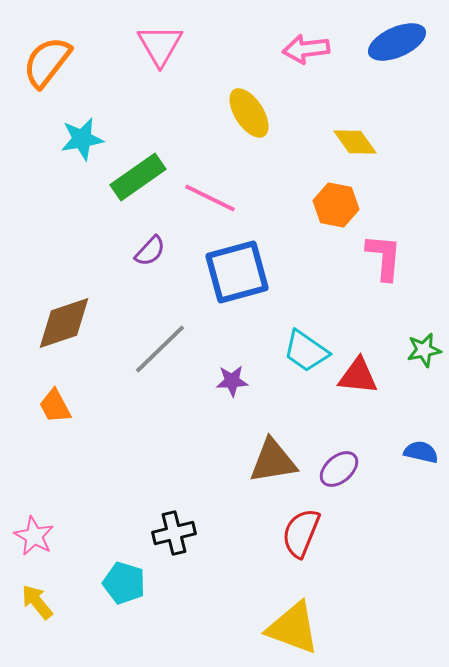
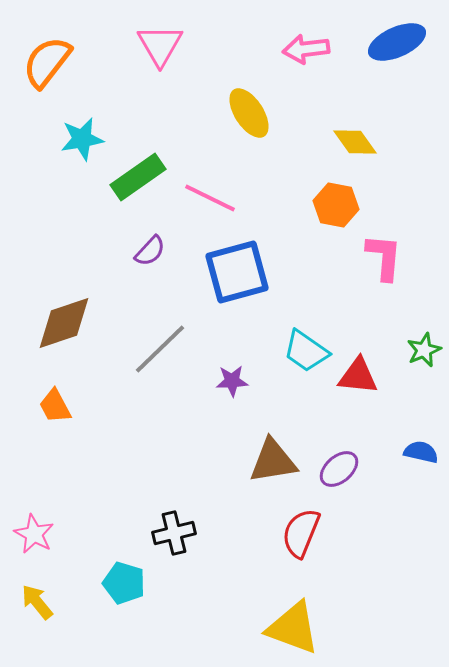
green star: rotated 12 degrees counterclockwise
pink star: moved 2 px up
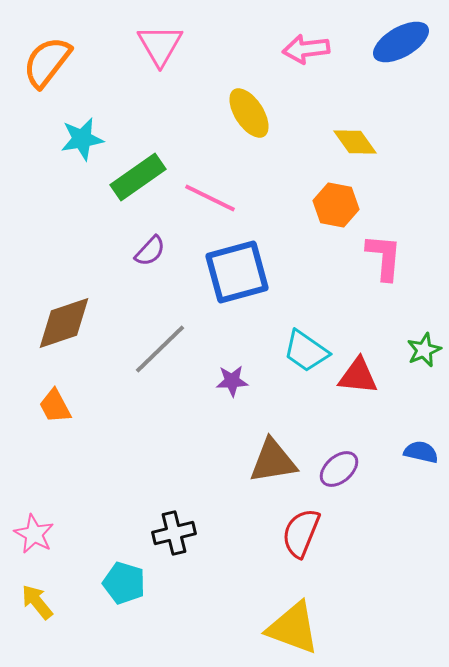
blue ellipse: moved 4 px right; rotated 6 degrees counterclockwise
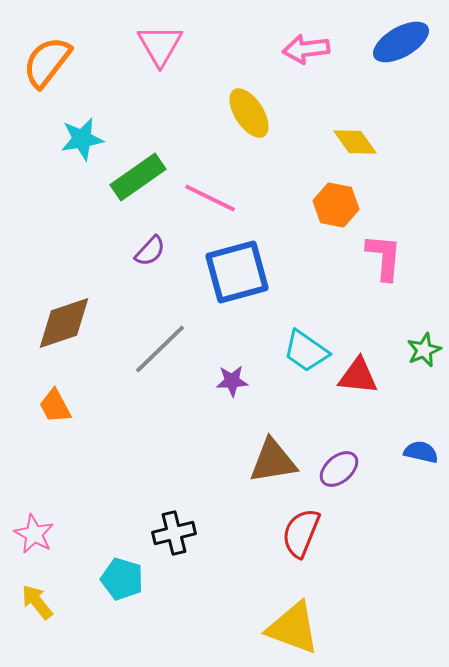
cyan pentagon: moved 2 px left, 4 px up
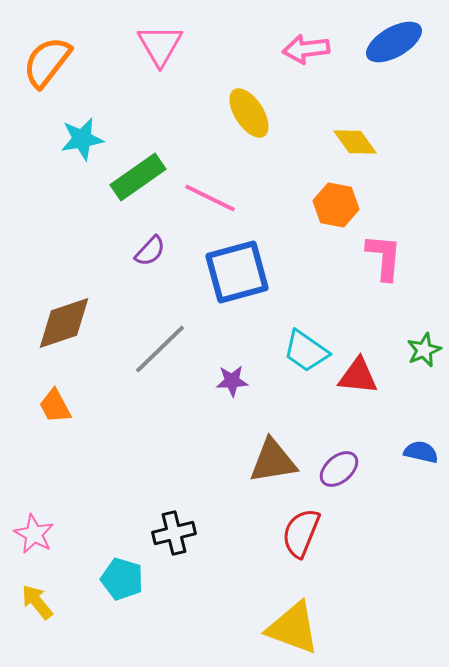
blue ellipse: moved 7 px left
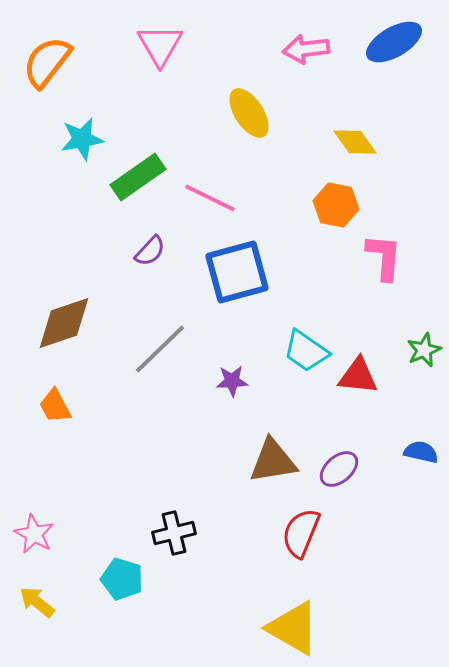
yellow arrow: rotated 12 degrees counterclockwise
yellow triangle: rotated 10 degrees clockwise
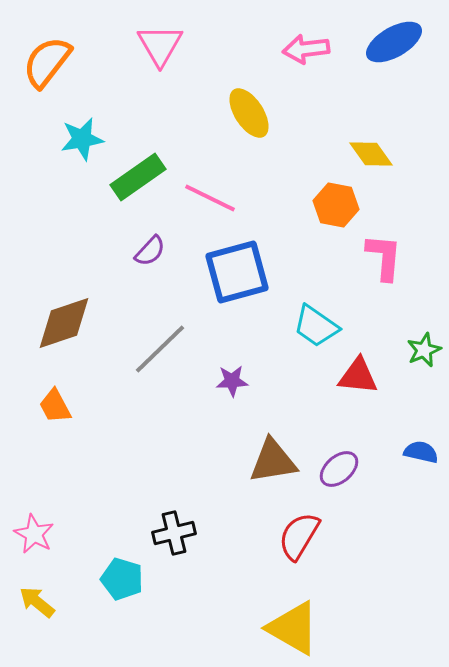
yellow diamond: moved 16 px right, 12 px down
cyan trapezoid: moved 10 px right, 25 px up
red semicircle: moved 2 px left, 3 px down; rotated 9 degrees clockwise
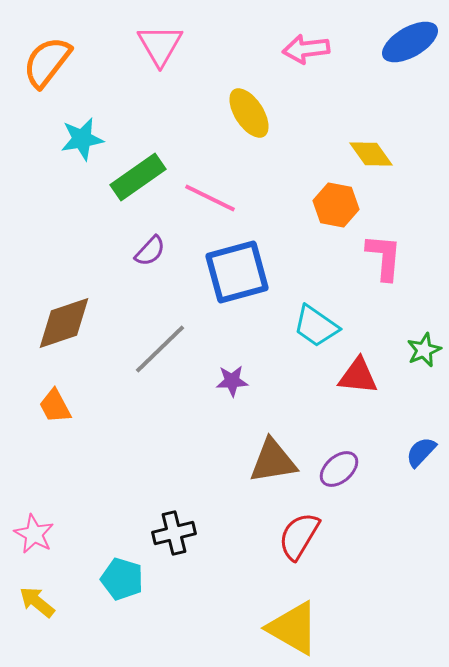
blue ellipse: moved 16 px right
blue semicircle: rotated 60 degrees counterclockwise
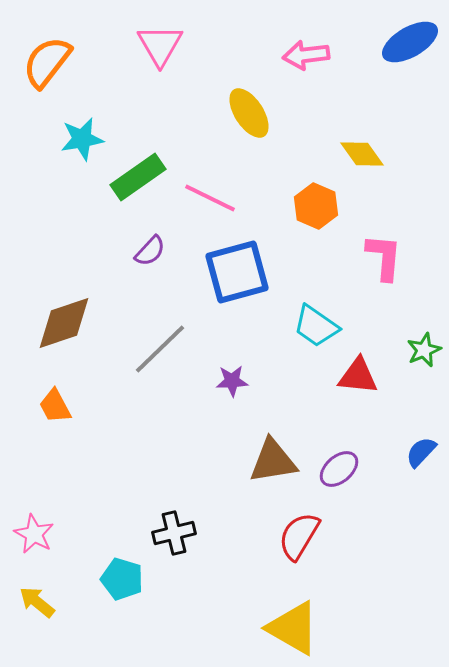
pink arrow: moved 6 px down
yellow diamond: moved 9 px left
orange hexagon: moved 20 px left, 1 px down; rotated 12 degrees clockwise
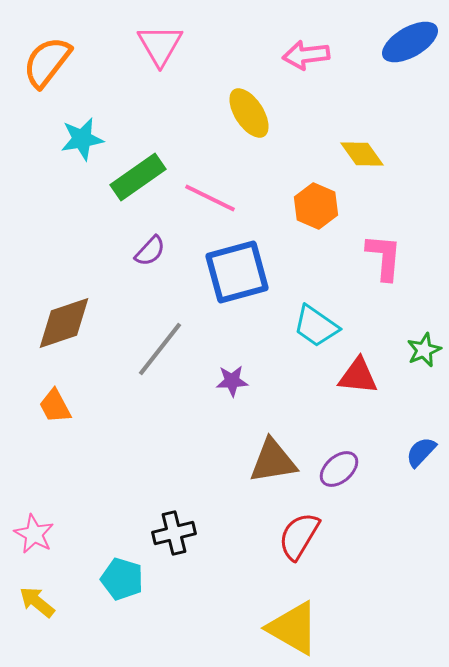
gray line: rotated 8 degrees counterclockwise
